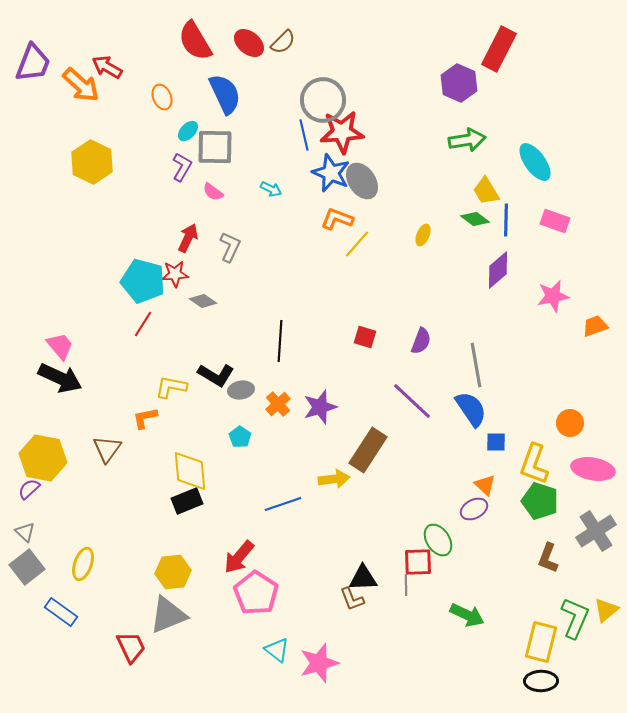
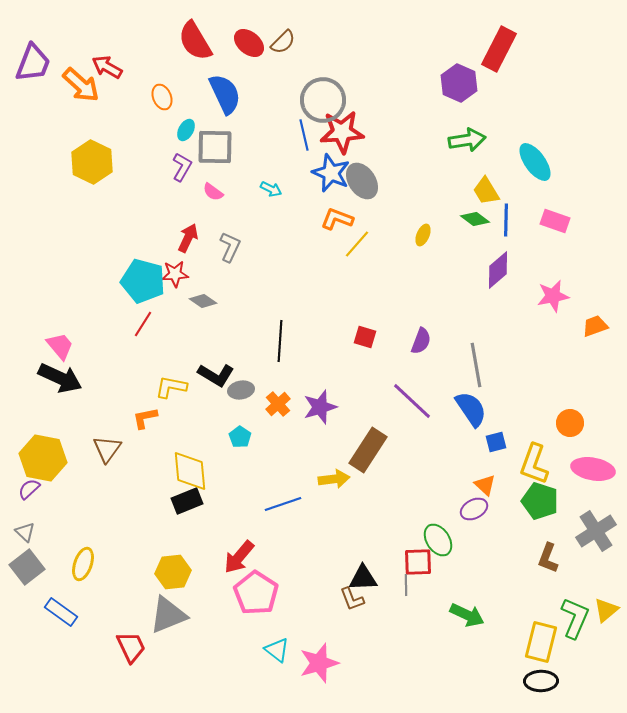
cyan ellipse at (188, 131): moved 2 px left, 1 px up; rotated 15 degrees counterclockwise
blue square at (496, 442): rotated 15 degrees counterclockwise
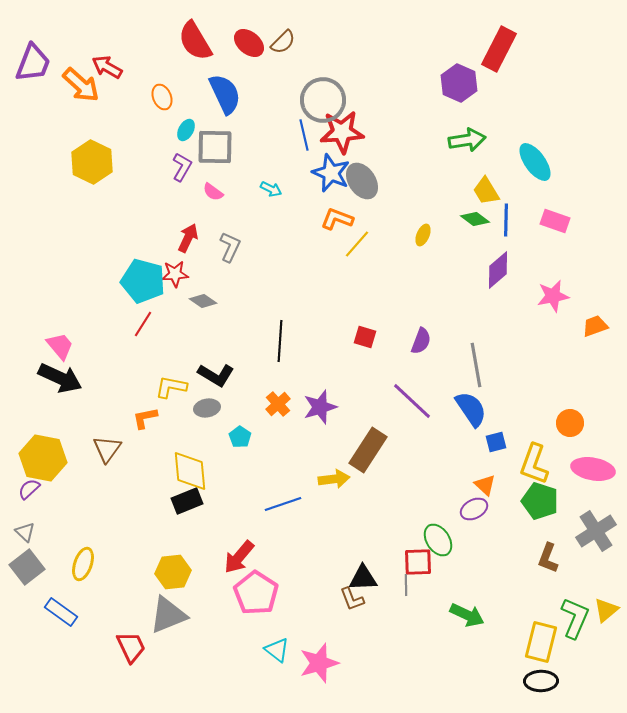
gray ellipse at (241, 390): moved 34 px left, 18 px down
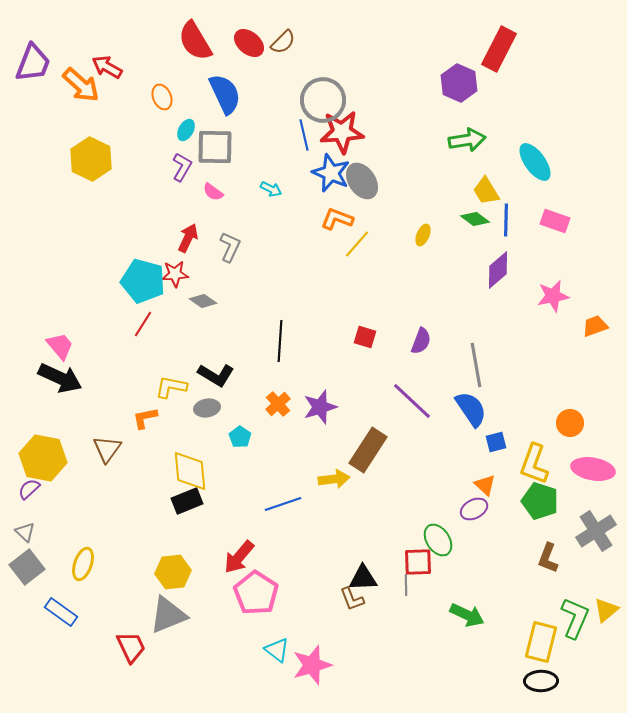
yellow hexagon at (92, 162): moved 1 px left, 3 px up
pink star at (319, 663): moved 7 px left, 2 px down
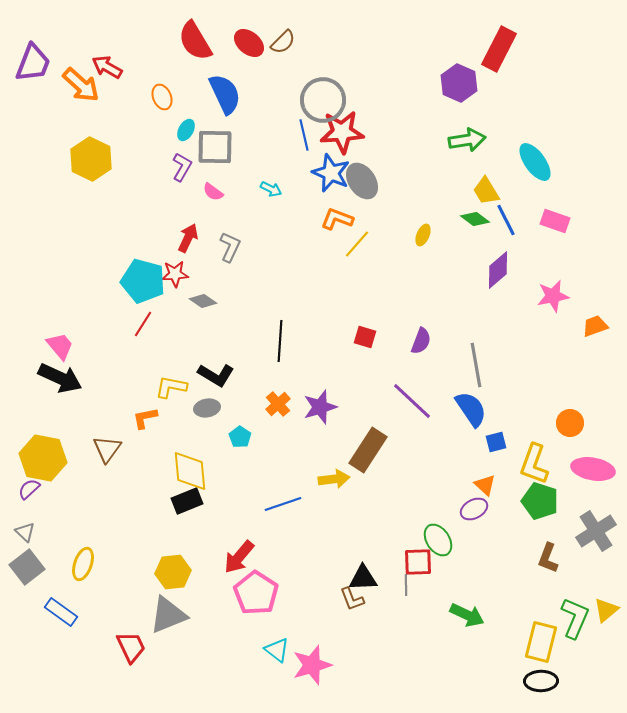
blue line at (506, 220): rotated 28 degrees counterclockwise
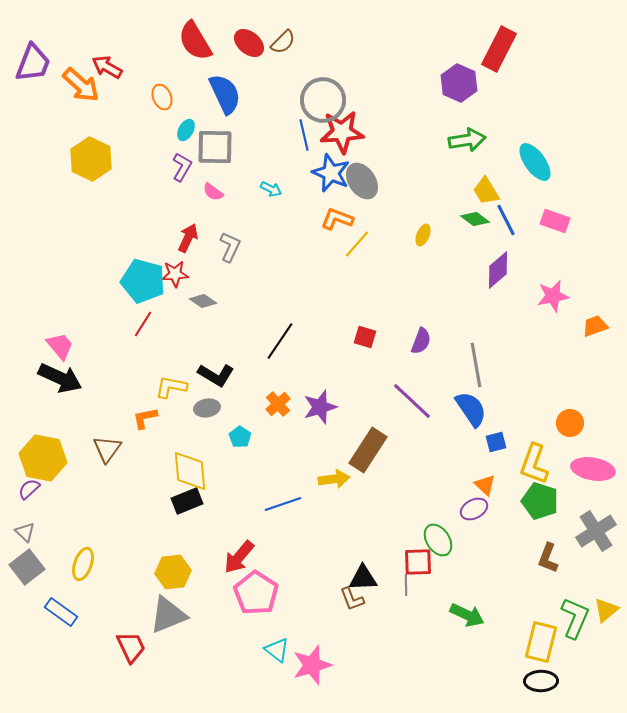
black line at (280, 341): rotated 30 degrees clockwise
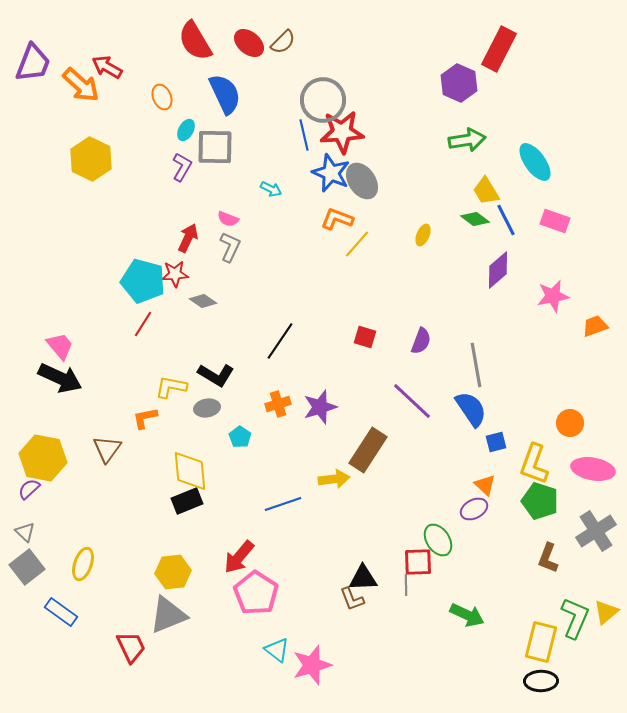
pink semicircle at (213, 192): moved 15 px right, 27 px down; rotated 15 degrees counterclockwise
orange cross at (278, 404): rotated 25 degrees clockwise
yellow triangle at (606, 610): moved 2 px down
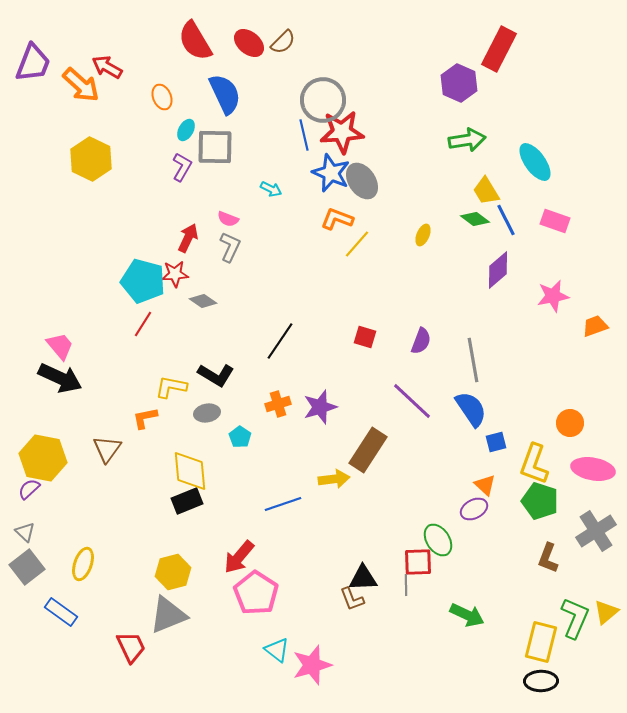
gray line at (476, 365): moved 3 px left, 5 px up
gray ellipse at (207, 408): moved 5 px down
yellow hexagon at (173, 572): rotated 8 degrees counterclockwise
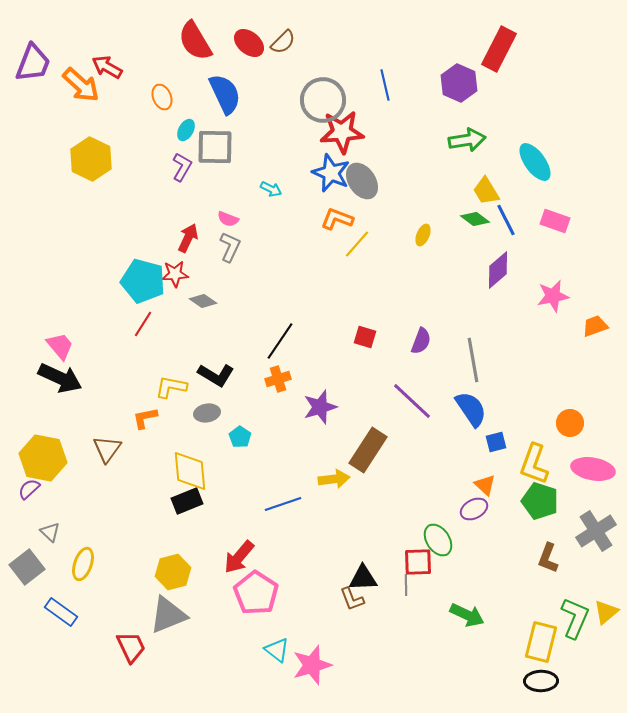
blue line at (304, 135): moved 81 px right, 50 px up
orange cross at (278, 404): moved 25 px up
gray triangle at (25, 532): moved 25 px right
